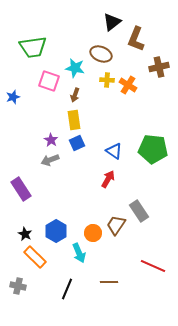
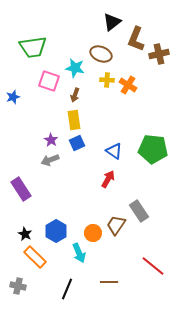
brown cross: moved 13 px up
red line: rotated 15 degrees clockwise
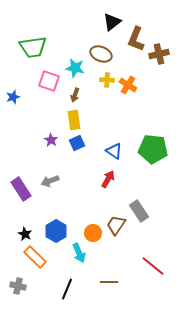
gray arrow: moved 21 px down
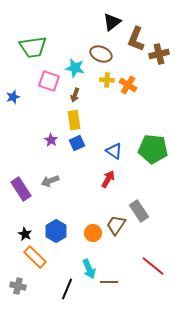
cyan arrow: moved 10 px right, 16 px down
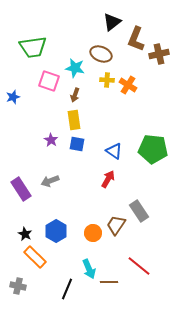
blue square: moved 1 px down; rotated 35 degrees clockwise
red line: moved 14 px left
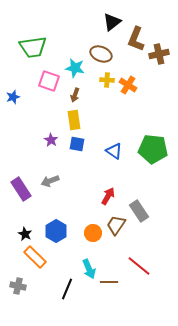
red arrow: moved 17 px down
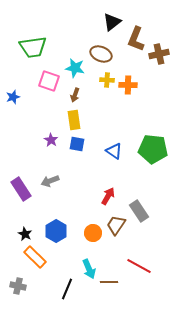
orange cross: rotated 30 degrees counterclockwise
red line: rotated 10 degrees counterclockwise
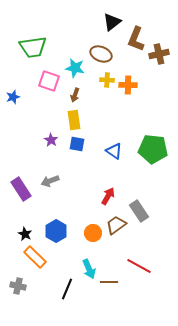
brown trapezoid: rotated 20 degrees clockwise
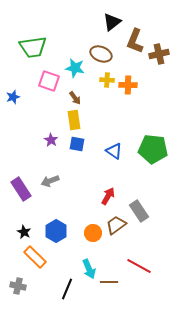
brown L-shape: moved 1 px left, 2 px down
brown arrow: moved 3 px down; rotated 56 degrees counterclockwise
black star: moved 1 px left, 2 px up
